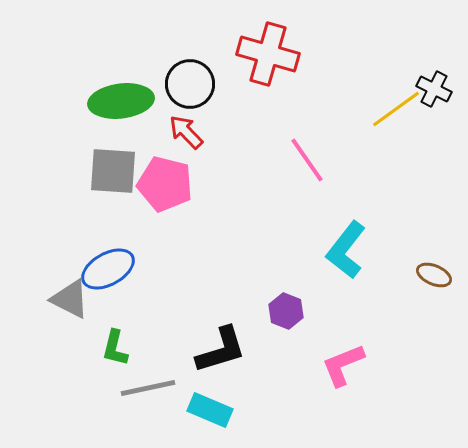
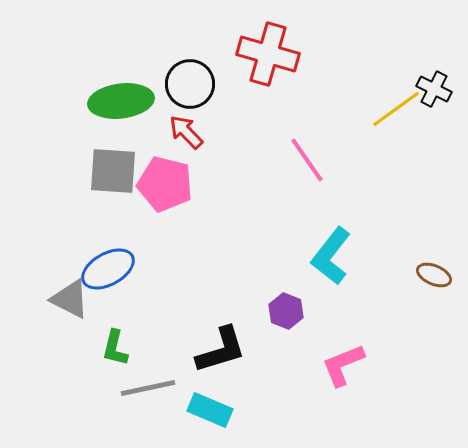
cyan L-shape: moved 15 px left, 6 px down
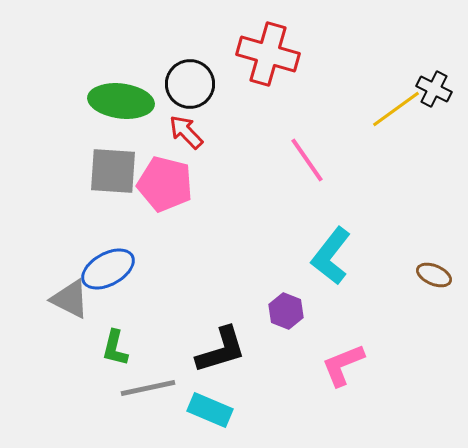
green ellipse: rotated 14 degrees clockwise
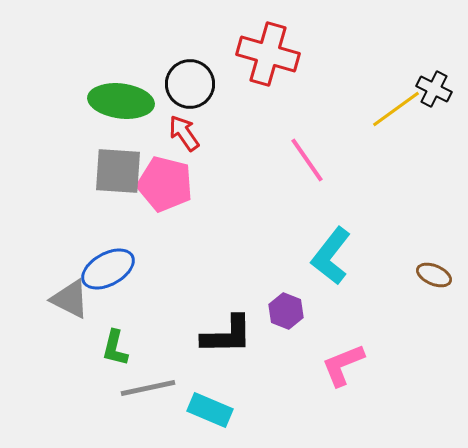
red arrow: moved 2 px left, 1 px down; rotated 9 degrees clockwise
gray square: moved 5 px right
black L-shape: moved 6 px right, 15 px up; rotated 16 degrees clockwise
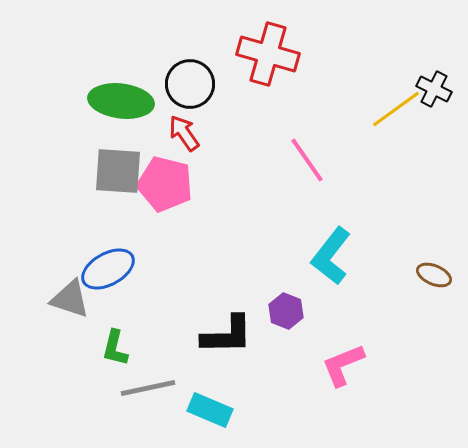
gray triangle: rotated 9 degrees counterclockwise
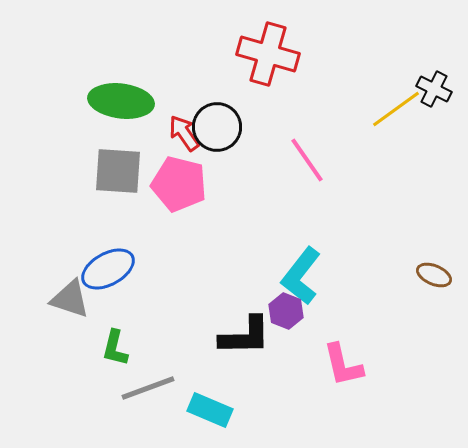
black circle: moved 27 px right, 43 px down
pink pentagon: moved 14 px right
cyan L-shape: moved 30 px left, 20 px down
black L-shape: moved 18 px right, 1 px down
pink L-shape: rotated 81 degrees counterclockwise
gray line: rotated 8 degrees counterclockwise
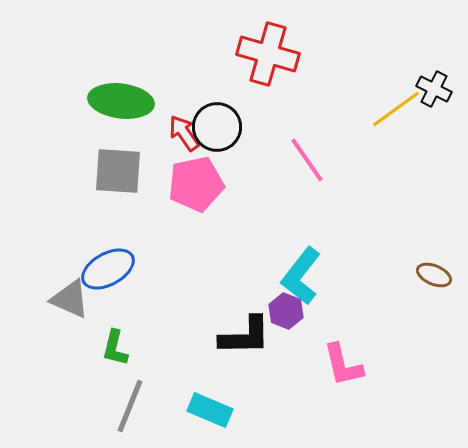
pink pentagon: moved 17 px right; rotated 26 degrees counterclockwise
gray triangle: rotated 6 degrees clockwise
gray line: moved 18 px left, 18 px down; rotated 48 degrees counterclockwise
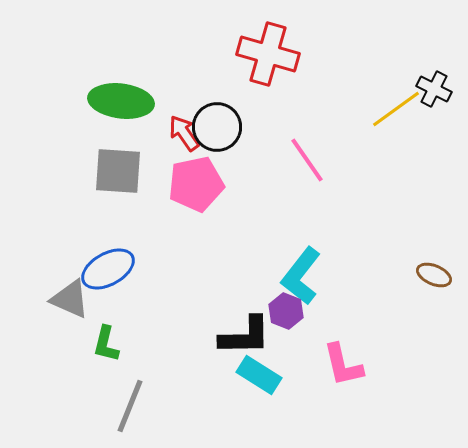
green L-shape: moved 9 px left, 4 px up
cyan rectangle: moved 49 px right, 35 px up; rotated 9 degrees clockwise
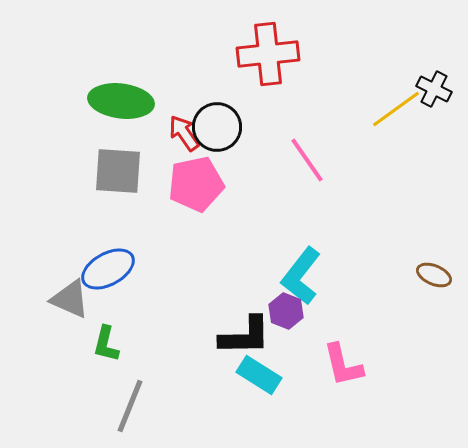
red cross: rotated 22 degrees counterclockwise
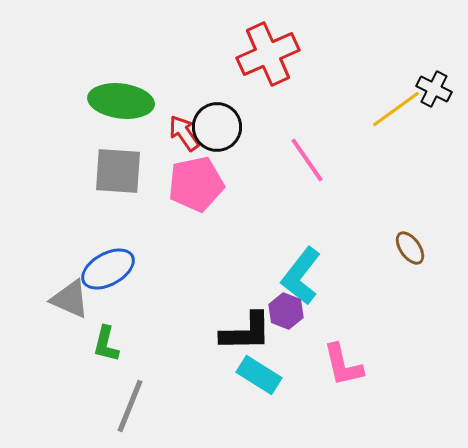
red cross: rotated 18 degrees counterclockwise
brown ellipse: moved 24 px left, 27 px up; rotated 32 degrees clockwise
black L-shape: moved 1 px right, 4 px up
